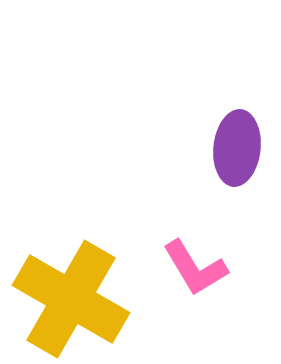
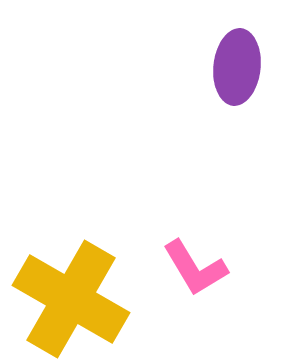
purple ellipse: moved 81 px up
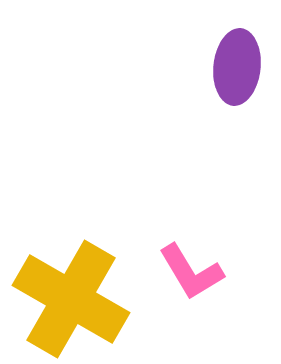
pink L-shape: moved 4 px left, 4 px down
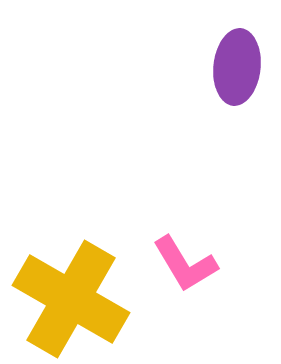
pink L-shape: moved 6 px left, 8 px up
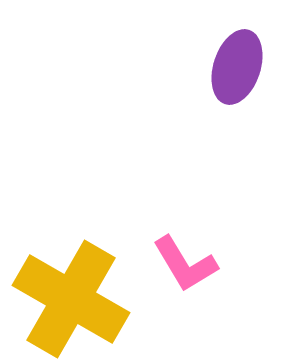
purple ellipse: rotated 12 degrees clockwise
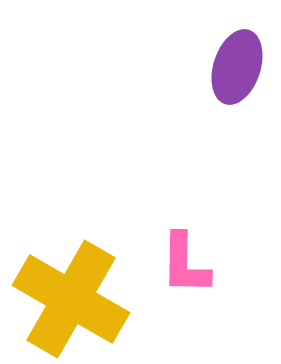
pink L-shape: rotated 32 degrees clockwise
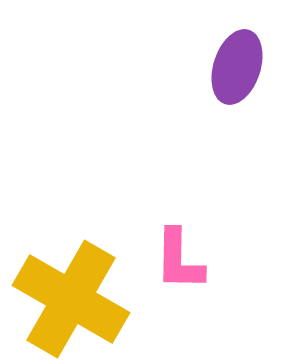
pink L-shape: moved 6 px left, 4 px up
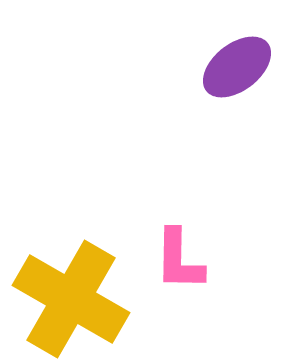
purple ellipse: rotated 34 degrees clockwise
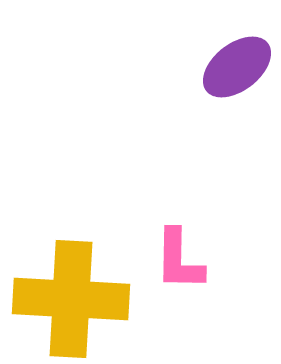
yellow cross: rotated 27 degrees counterclockwise
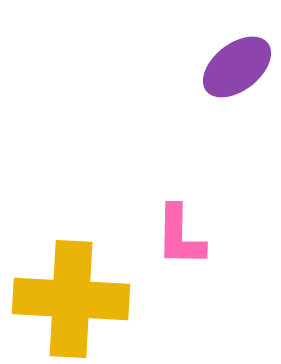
pink L-shape: moved 1 px right, 24 px up
